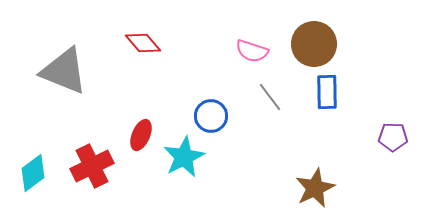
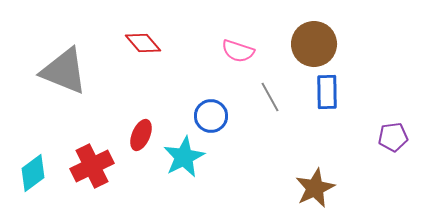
pink semicircle: moved 14 px left
gray line: rotated 8 degrees clockwise
purple pentagon: rotated 8 degrees counterclockwise
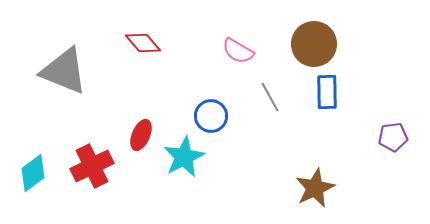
pink semicircle: rotated 12 degrees clockwise
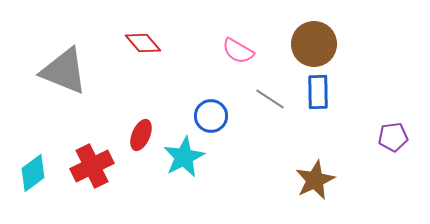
blue rectangle: moved 9 px left
gray line: moved 2 px down; rotated 28 degrees counterclockwise
brown star: moved 8 px up
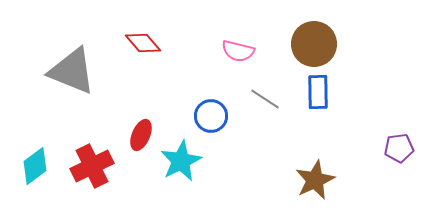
pink semicircle: rotated 16 degrees counterclockwise
gray triangle: moved 8 px right
gray line: moved 5 px left
purple pentagon: moved 6 px right, 11 px down
cyan star: moved 3 px left, 4 px down
cyan diamond: moved 2 px right, 7 px up
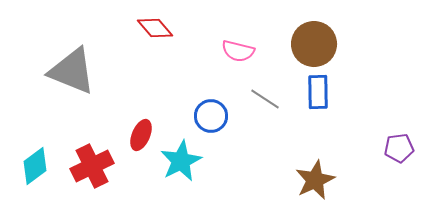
red diamond: moved 12 px right, 15 px up
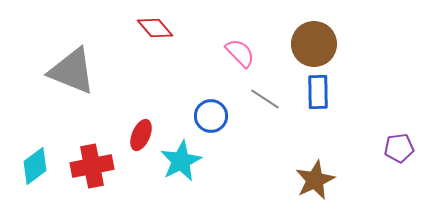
pink semicircle: moved 2 px right, 2 px down; rotated 148 degrees counterclockwise
red cross: rotated 15 degrees clockwise
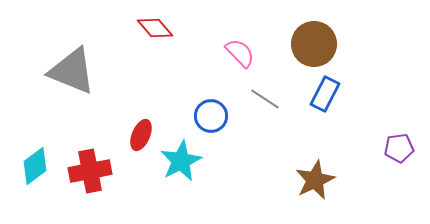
blue rectangle: moved 7 px right, 2 px down; rotated 28 degrees clockwise
red cross: moved 2 px left, 5 px down
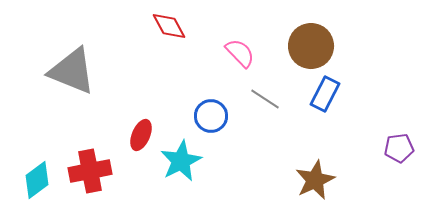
red diamond: moved 14 px right, 2 px up; rotated 12 degrees clockwise
brown circle: moved 3 px left, 2 px down
cyan diamond: moved 2 px right, 14 px down
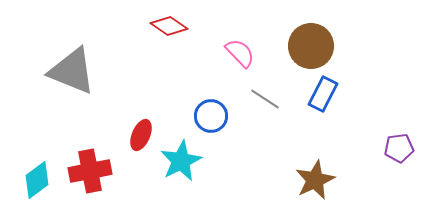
red diamond: rotated 27 degrees counterclockwise
blue rectangle: moved 2 px left
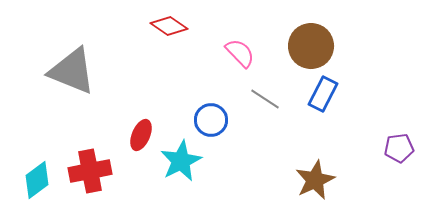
blue circle: moved 4 px down
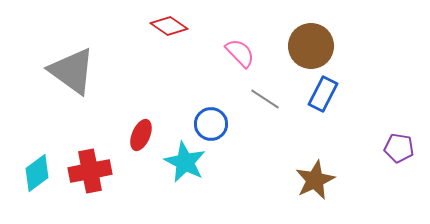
gray triangle: rotated 14 degrees clockwise
blue circle: moved 4 px down
purple pentagon: rotated 16 degrees clockwise
cyan star: moved 4 px right, 1 px down; rotated 18 degrees counterclockwise
cyan diamond: moved 7 px up
